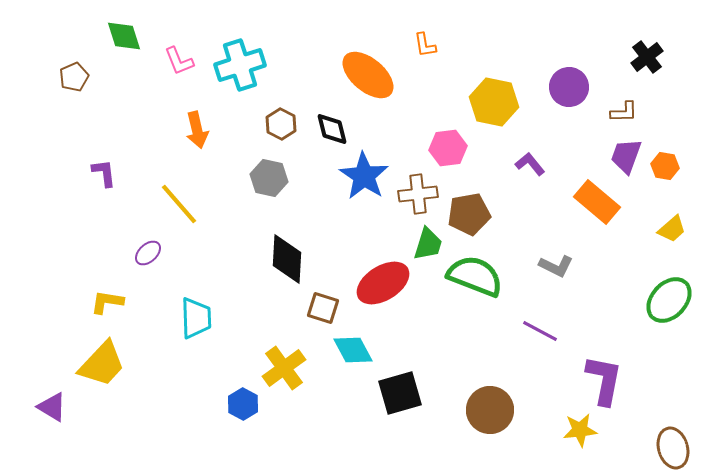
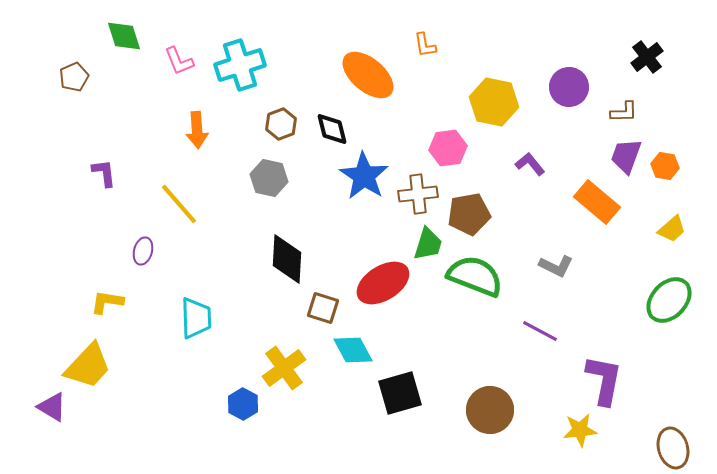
brown hexagon at (281, 124): rotated 12 degrees clockwise
orange arrow at (197, 130): rotated 9 degrees clockwise
purple ellipse at (148, 253): moved 5 px left, 2 px up; rotated 32 degrees counterclockwise
yellow trapezoid at (102, 364): moved 14 px left, 2 px down
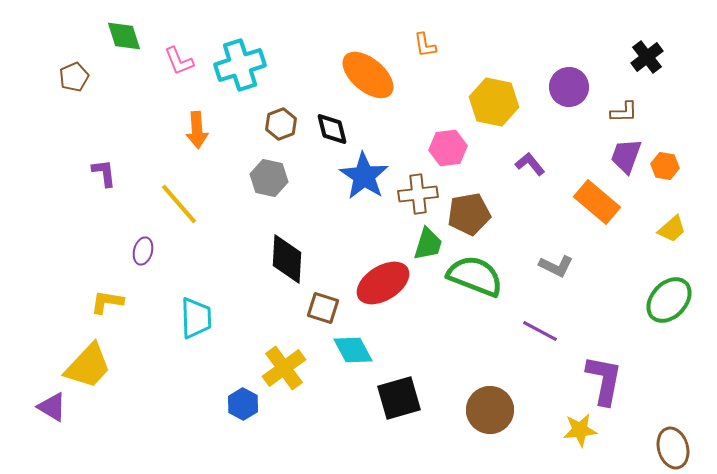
black square at (400, 393): moved 1 px left, 5 px down
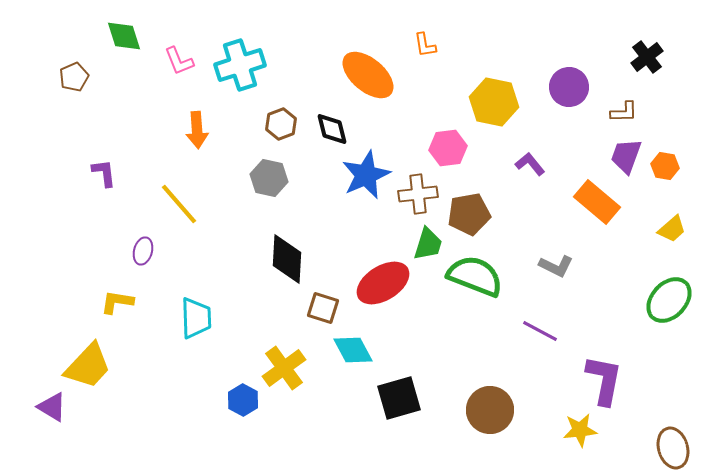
blue star at (364, 176): moved 2 px right, 1 px up; rotated 15 degrees clockwise
yellow L-shape at (107, 302): moved 10 px right
blue hexagon at (243, 404): moved 4 px up
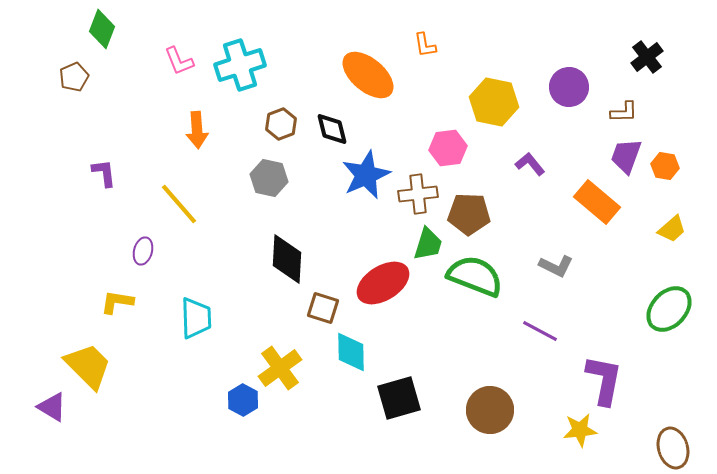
green diamond at (124, 36): moved 22 px left, 7 px up; rotated 39 degrees clockwise
brown pentagon at (469, 214): rotated 12 degrees clockwise
green ellipse at (669, 300): moved 9 px down
cyan diamond at (353, 350): moved 2 px left, 2 px down; rotated 27 degrees clockwise
yellow trapezoid at (88, 366): rotated 88 degrees counterclockwise
yellow cross at (284, 368): moved 4 px left
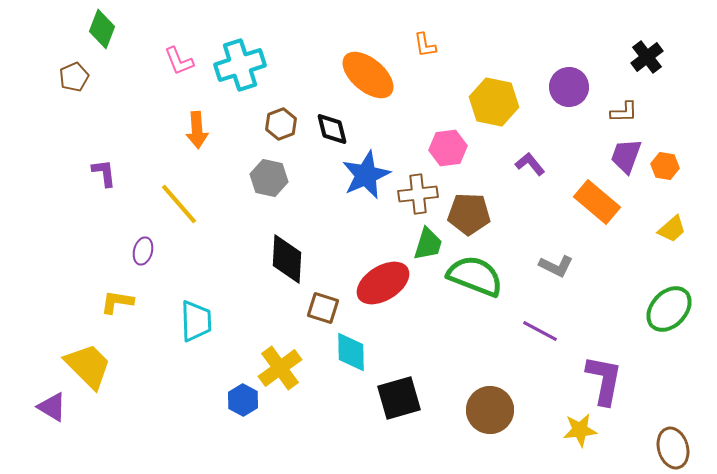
cyan trapezoid at (196, 318): moved 3 px down
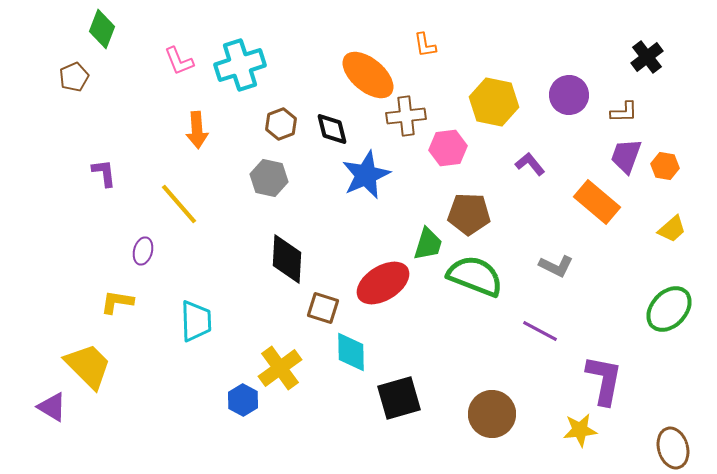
purple circle at (569, 87): moved 8 px down
brown cross at (418, 194): moved 12 px left, 78 px up
brown circle at (490, 410): moved 2 px right, 4 px down
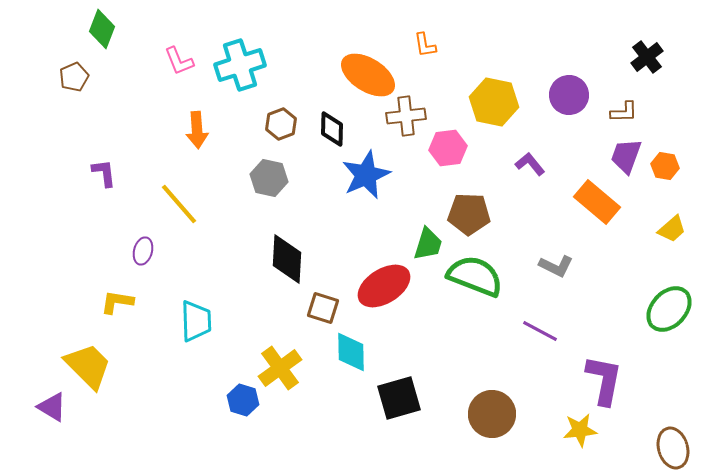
orange ellipse at (368, 75): rotated 8 degrees counterclockwise
black diamond at (332, 129): rotated 15 degrees clockwise
red ellipse at (383, 283): moved 1 px right, 3 px down
blue hexagon at (243, 400): rotated 12 degrees counterclockwise
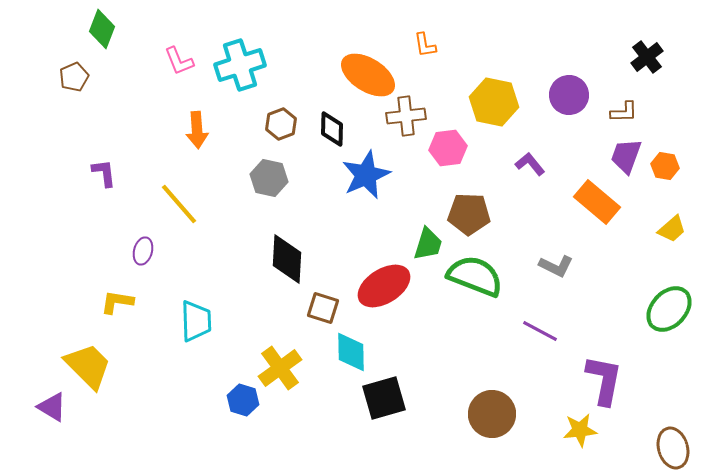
black square at (399, 398): moved 15 px left
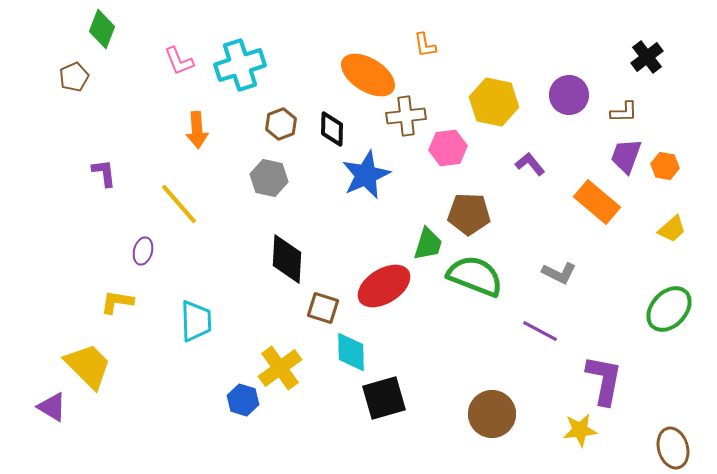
gray L-shape at (556, 266): moved 3 px right, 7 px down
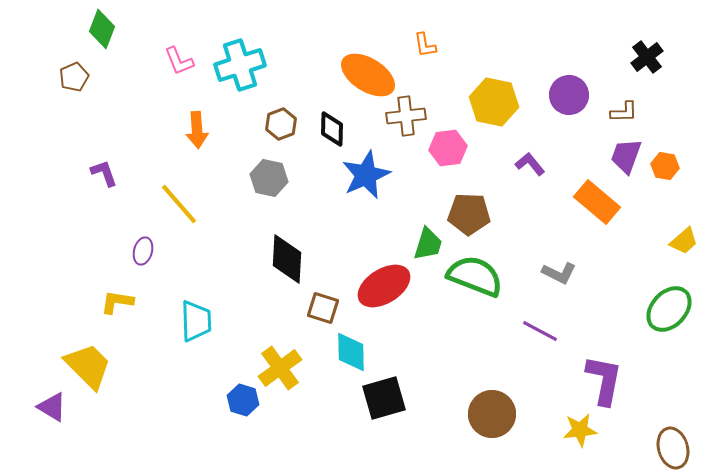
purple L-shape at (104, 173): rotated 12 degrees counterclockwise
yellow trapezoid at (672, 229): moved 12 px right, 12 px down
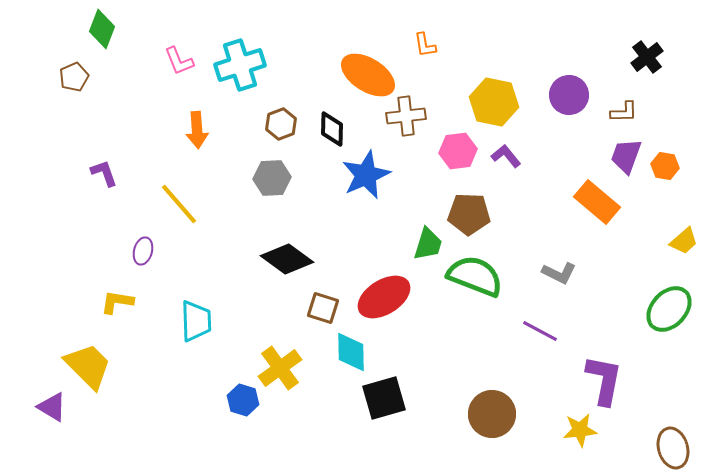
pink hexagon at (448, 148): moved 10 px right, 3 px down
purple L-shape at (530, 164): moved 24 px left, 8 px up
gray hexagon at (269, 178): moved 3 px right; rotated 15 degrees counterclockwise
black diamond at (287, 259): rotated 57 degrees counterclockwise
red ellipse at (384, 286): moved 11 px down
